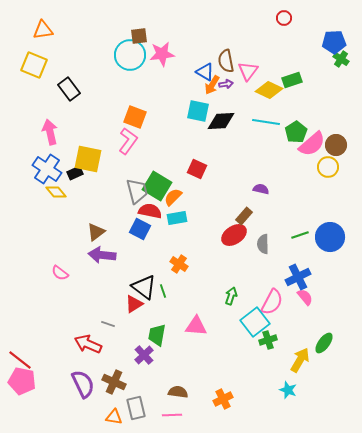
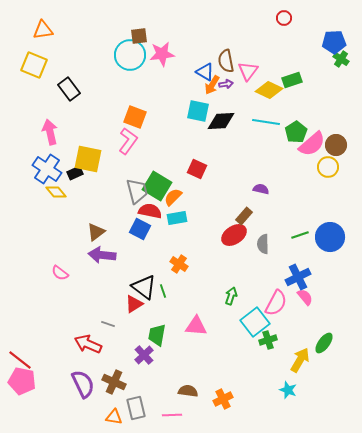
pink semicircle at (272, 302): moved 4 px right, 1 px down
brown semicircle at (178, 392): moved 10 px right, 1 px up
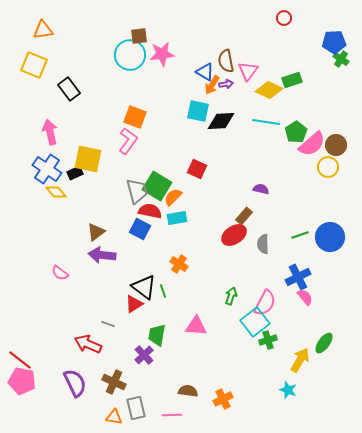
pink semicircle at (276, 303): moved 11 px left
purple semicircle at (83, 384): moved 8 px left, 1 px up
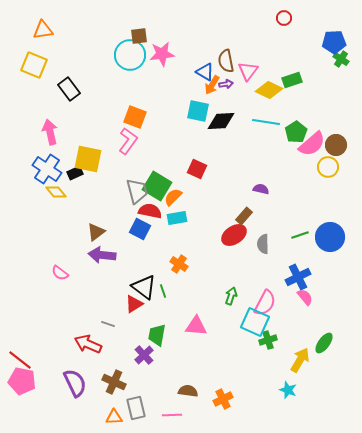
cyan square at (255, 322): rotated 28 degrees counterclockwise
orange triangle at (114, 417): rotated 12 degrees counterclockwise
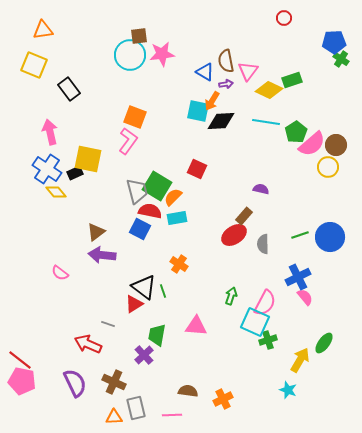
orange arrow at (212, 85): moved 16 px down
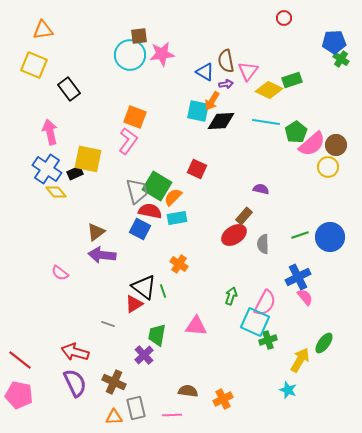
red arrow at (88, 344): moved 13 px left, 8 px down; rotated 8 degrees counterclockwise
pink pentagon at (22, 381): moved 3 px left, 14 px down
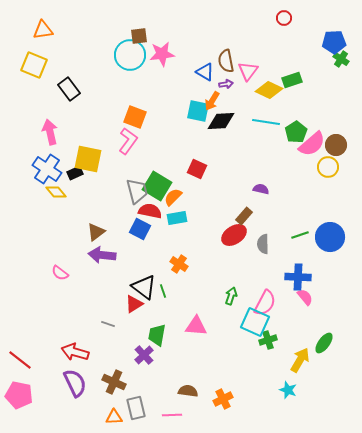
blue cross at (298, 277): rotated 30 degrees clockwise
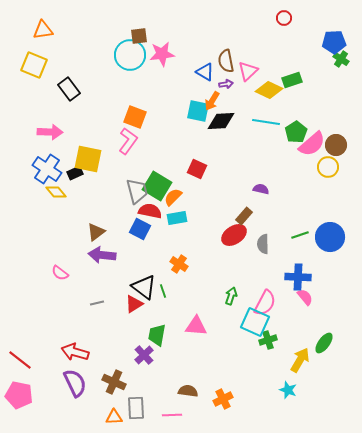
pink triangle at (248, 71): rotated 10 degrees clockwise
pink arrow at (50, 132): rotated 105 degrees clockwise
gray line at (108, 324): moved 11 px left, 21 px up; rotated 32 degrees counterclockwise
gray rectangle at (136, 408): rotated 10 degrees clockwise
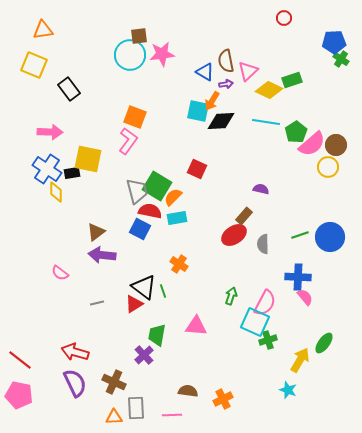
black rectangle at (75, 173): moved 3 px left; rotated 14 degrees clockwise
yellow diamond at (56, 192): rotated 40 degrees clockwise
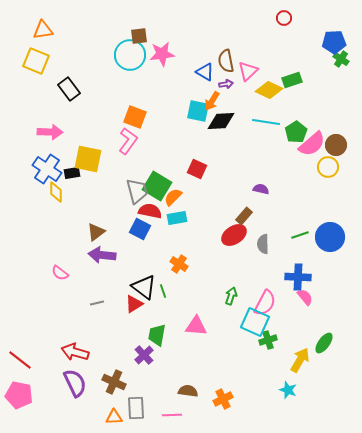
yellow square at (34, 65): moved 2 px right, 4 px up
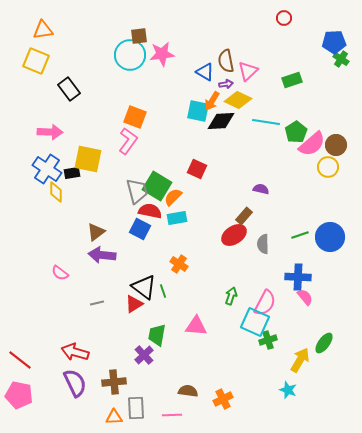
yellow diamond at (269, 90): moved 31 px left, 10 px down
brown cross at (114, 382): rotated 30 degrees counterclockwise
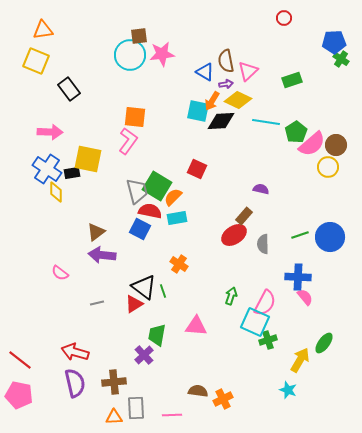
orange square at (135, 117): rotated 15 degrees counterclockwise
purple semicircle at (75, 383): rotated 12 degrees clockwise
brown semicircle at (188, 391): moved 10 px right
